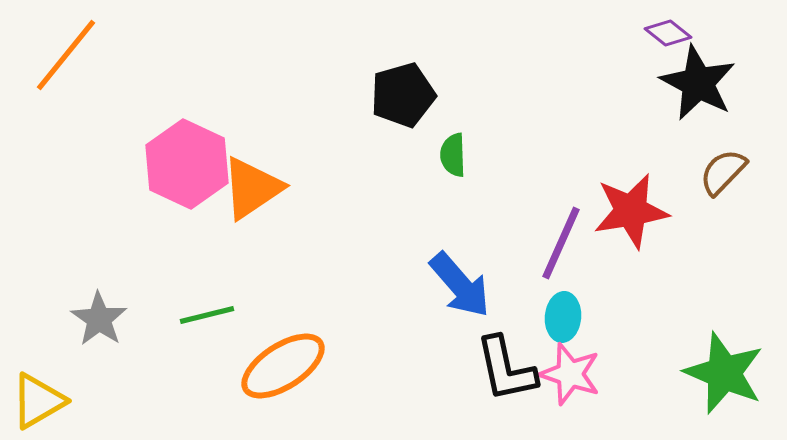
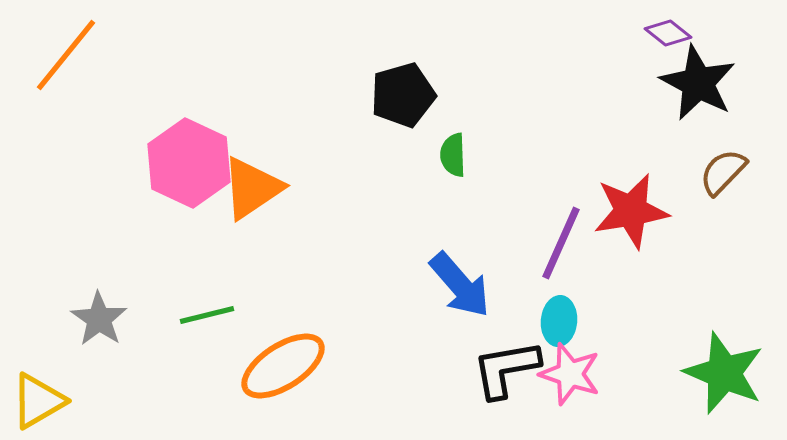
pink hexagon: moved 2 px right, 1 px up
cyan ellipse: moved 4 px left, 4 px down
black L-shape: rotated 92 degrees clockwise
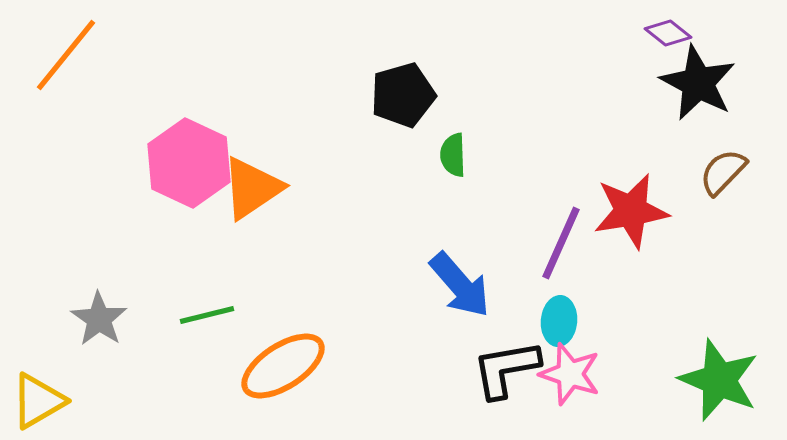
green star: moved 5 px left, 7 px down
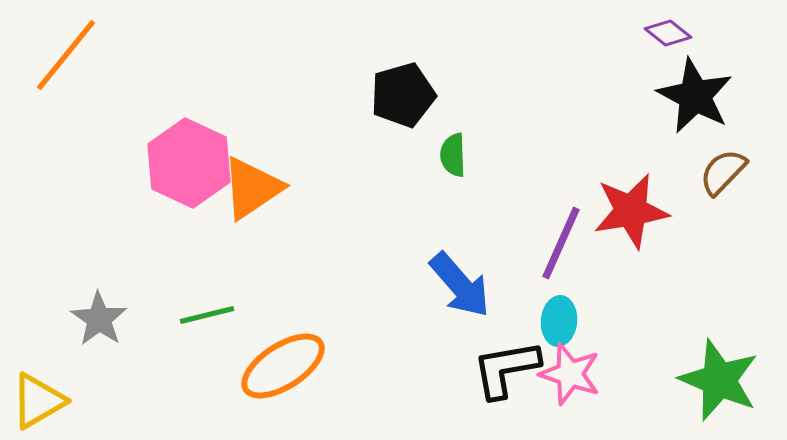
black star: moved 3 px left, 13 px down
